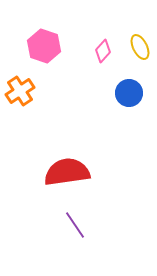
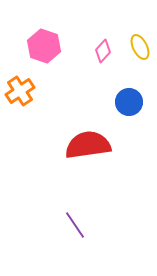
blue circle: moved 9 px down
red semicircle: moved 21 px right, 27 px up
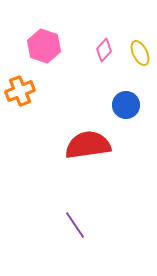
yellow ellipse: moved 6 px down
pink diamond: moved 1 px right, 1 px up
orange cross: rotated 12 degrees clockwise
blue circle: moved 3 px left, 3 px down
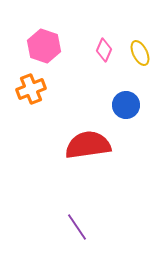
pink diamond: rotated 20 degrees counterclockwise
orange cross: moved 11 px right, 2 px up
purple line: moved 2 px right, 2 px down
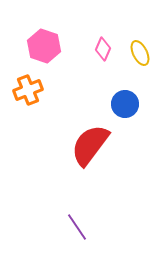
pink diamond: moved 1 px left, 1 px up
orange cross: moved 3 px left, 1 px down
blue circle: moved 1 px left, 1 px up
red semicircle: moved 2 px right; rotated 45 degrees counterclockwise
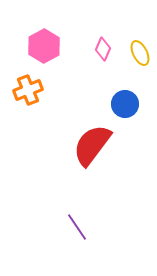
pink hexagon: rotated 12 degrees clockwise
red semicircle: moved 2 px right
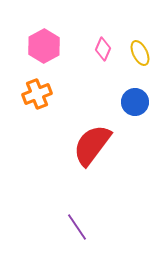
orange cross: moved 9 px right, 4 px down
blue circle: moved 10 px right, 2 px up
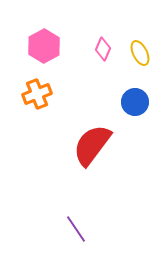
purple line: moved 1 px left, 2 px down
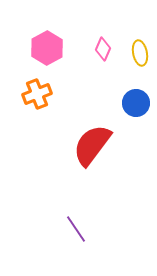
pink hexagon: moved 3 px right, 2 px down
yellow ellipse: rotated 15 degrees clockwise
blue circle: moved 1 px right, 1 px down
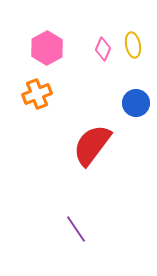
yellow ellipse: moved 7 px left, 8 px up
